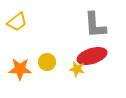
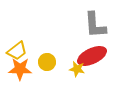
yellow trapezoid: moved 29 px down
red ellipse: rotated 8 degrees counterclockwise
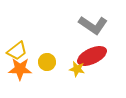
gray L-shape: moved 2 px left; rotated 52 degrees counterclockwise
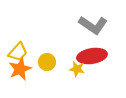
yellow trapezoid: moved 1 px right, 1 px down; rotated 10 degrees counterclockwise
red ellipse: rotated 16 degrees clockwise
orange star: rotated 25 degrees counterclockwise
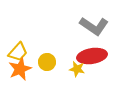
gray L-shape: moved 1 px right, 1 px down
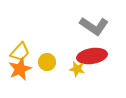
yellow trapezoid: moved 2 px right
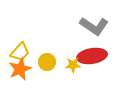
yellow star: moved 4 px left, 4 px up; rotated 14 degrees counterclockwise
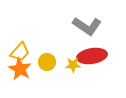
gray L-shape: moved 7 px left
orange star: rotated 20 degrees counterclockwise
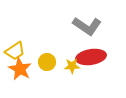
yellow trapezoid: moved 5 px left, 1 px up; rotated 15 degrees clockwise
red ellipse: moved 1 px left, 1 px down
yellow star: moved 1 px left, 1 px down
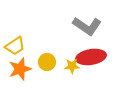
yellow trapezoid: moved 5 px up
orange star: rotated 25 degrees clockwise
